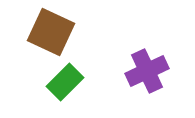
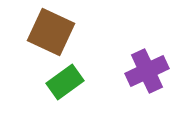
green rectangle: rotated 9 degrees clockwise
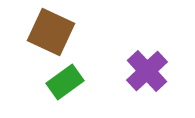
purple cross: rotated 18 degrees counterclockwise
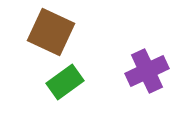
purple cross: rotated 18 degrees clockwise
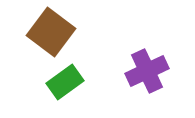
brown square: rotated 12 degrees clockwise
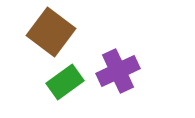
purple cross: moved 29 px left
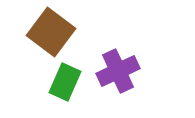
green rectangle: rotated 30 degrees counterclockwise
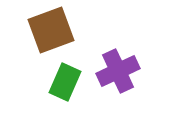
brown square: moved 2 px up; rotated 33 degrees clockwise
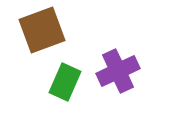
brown square: moved 9 px left
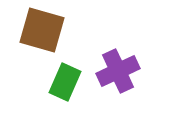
brown square: rotated 36 degrees clockwise
